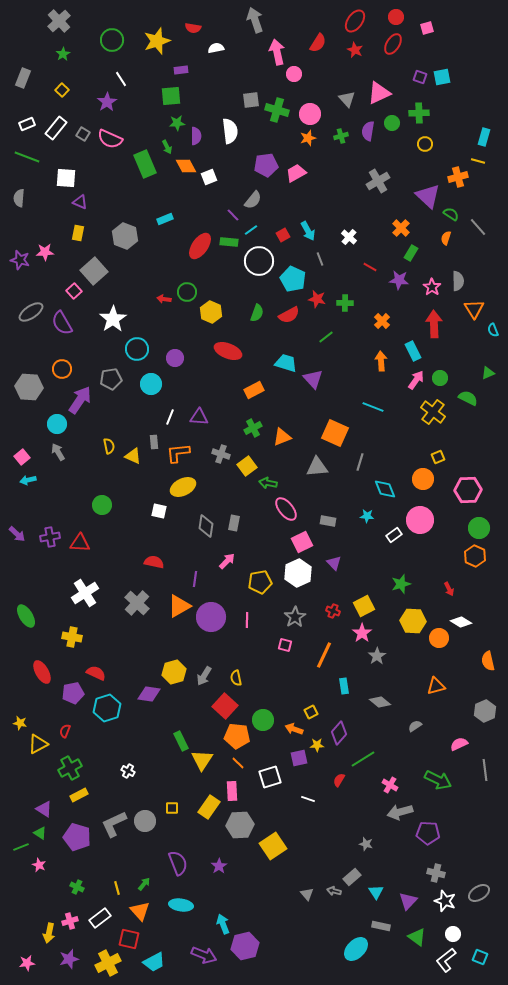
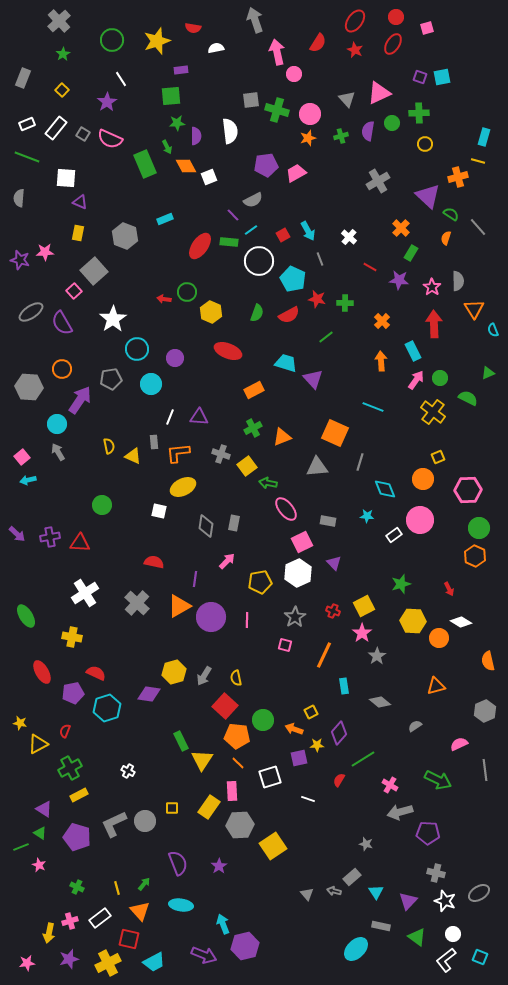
gray semicircle at (253, 200): rotated 24 degrees clockwise
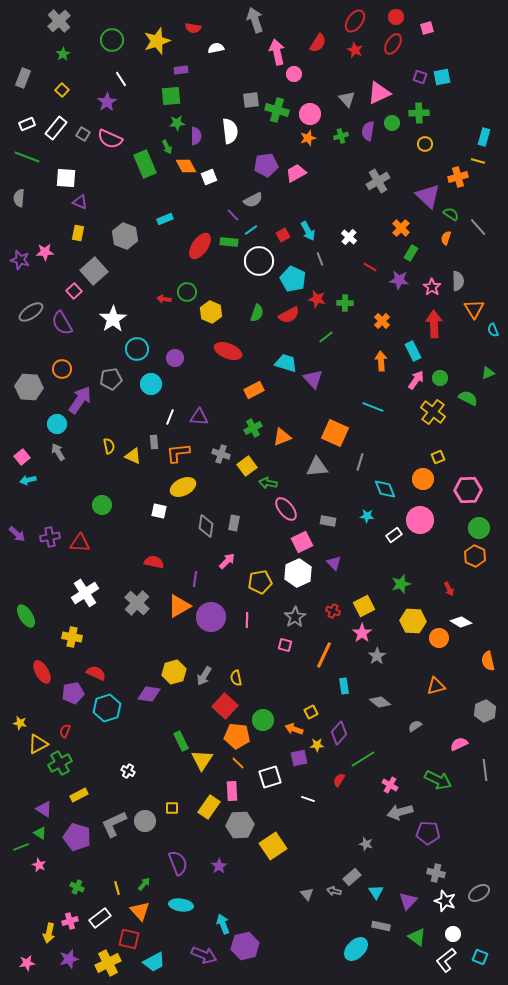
green cross at (70, 768): moved 10 px left, 5 px up
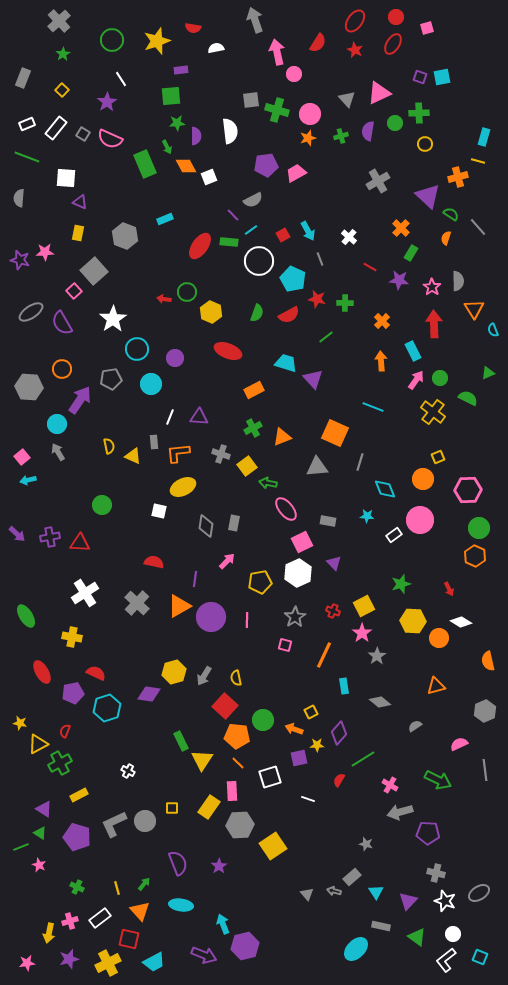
green circle at (392, 123): moved 3 px right
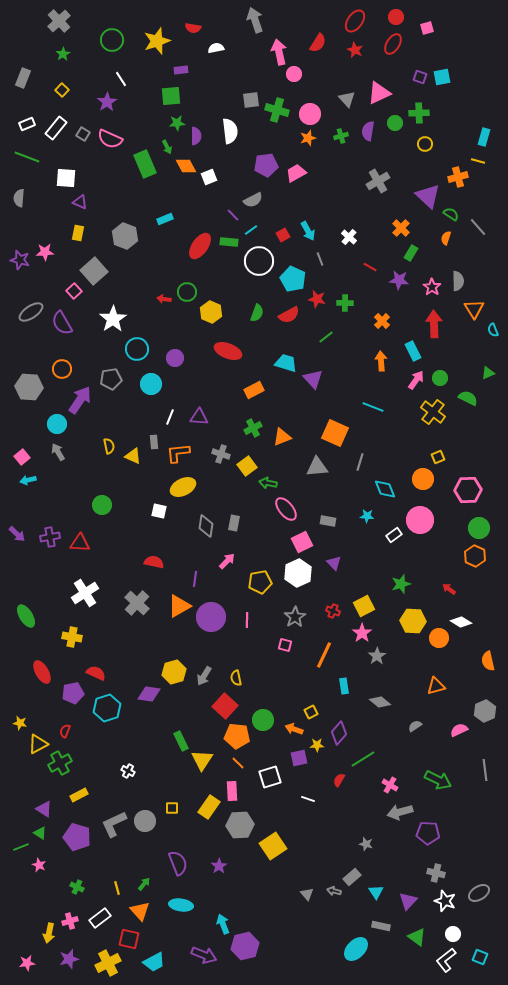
pink arrow at (277, 52): moved 2 px right
red arrow at (449, 589): rotated 152 degrees clockwise
pink semicircle at (459, 744): moved 14 px up
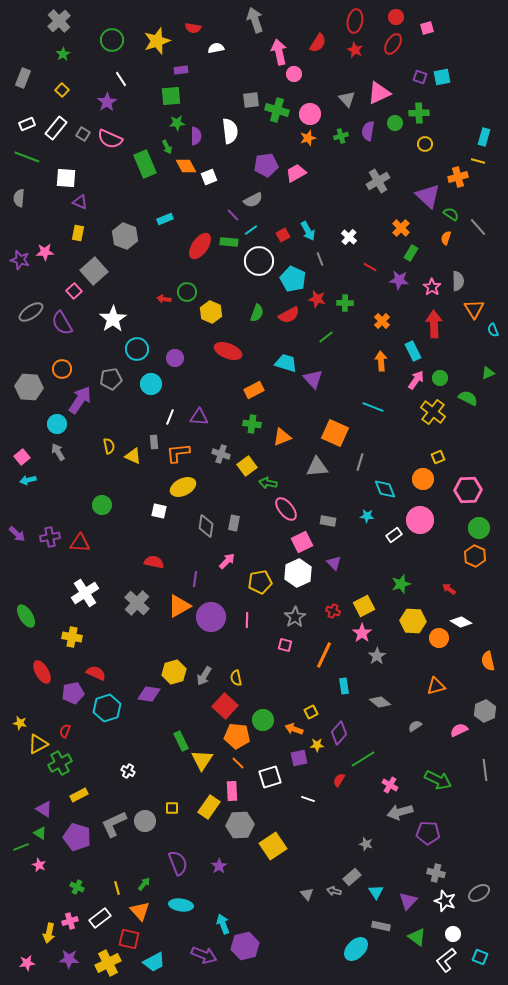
red ellipse at (355, 21): rotated 25 degrees counterclockwise
green cross at (253, 428): moved 1 px left, 4 px up; rotated 36 degrees clockwise
purple star at (69, 959): rotated 18 degrees clockwise
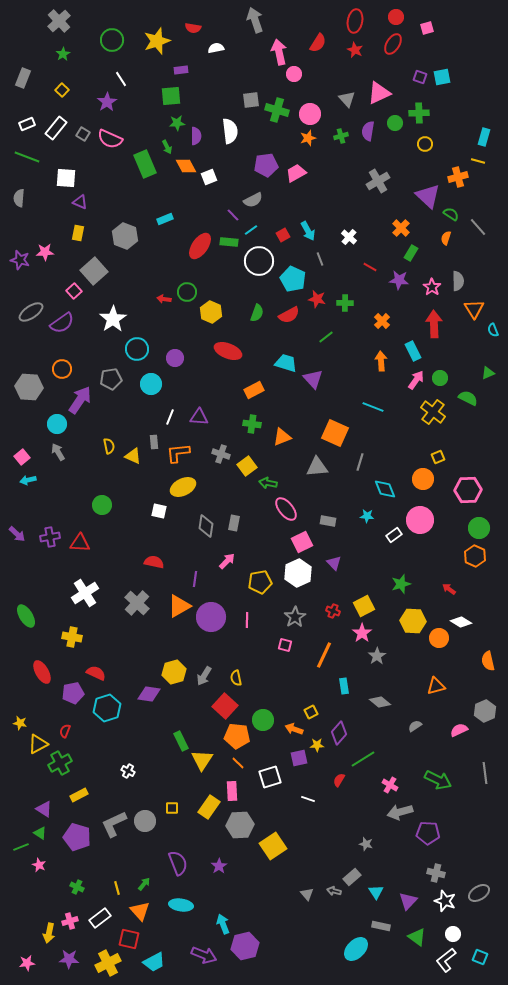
purple semicircle at (62, 323): rotated 95 degrees counterclockwise
gray line at (485, 770): moved 3 px down
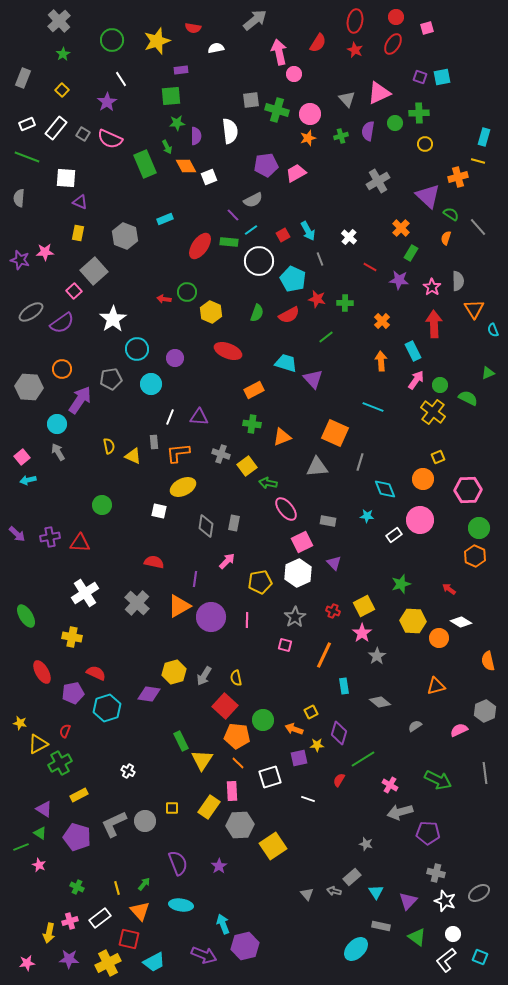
gray arrow at (255, 20): rotated 70 degrees clockwise
green circle at (440, 378): moved 7 px down
purple diamond at (339, 733): rotated 25 degrees counterclockwise
